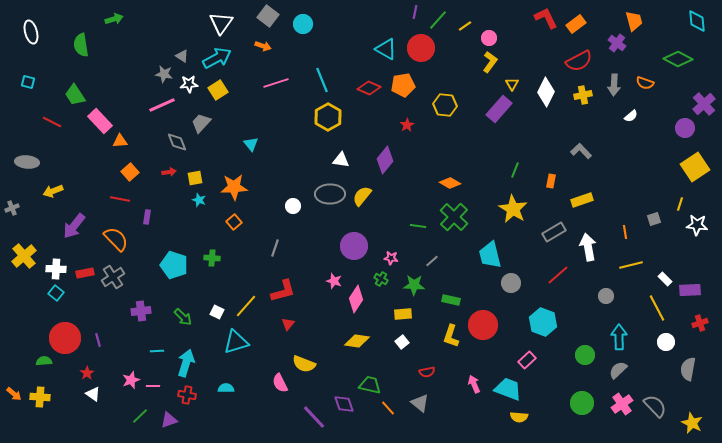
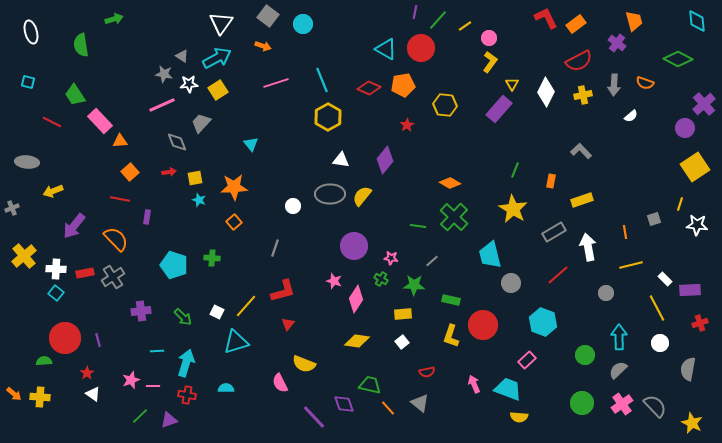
gray circle at (606, 296): moved 3 px up
white circle at (666, 342): moved 6 px left, 1 px down
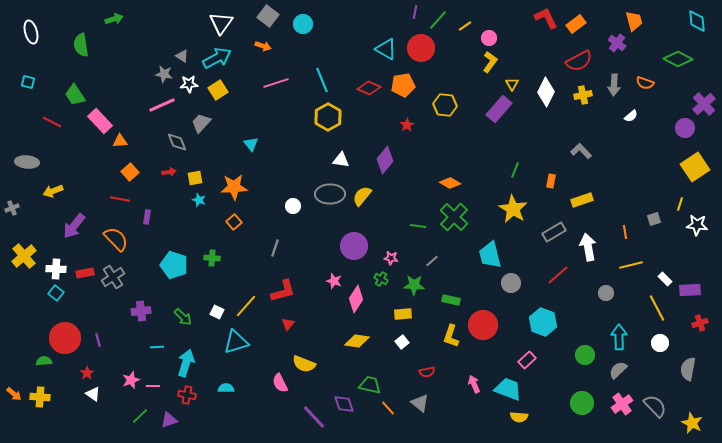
cyan line at (157, 351): moved 4 px up
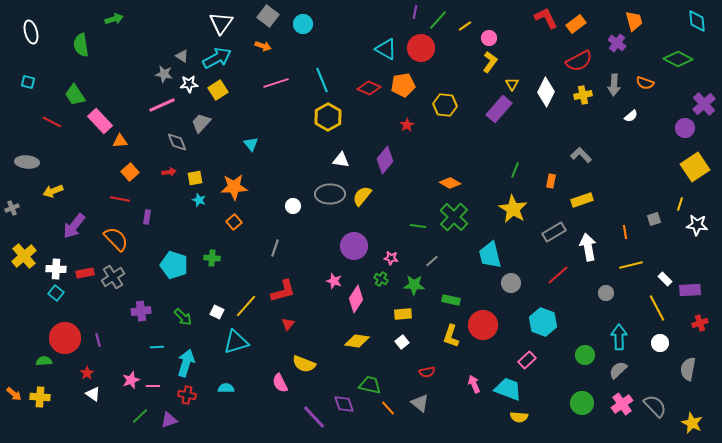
gray L-shape at (581, 151): moved 4 px down
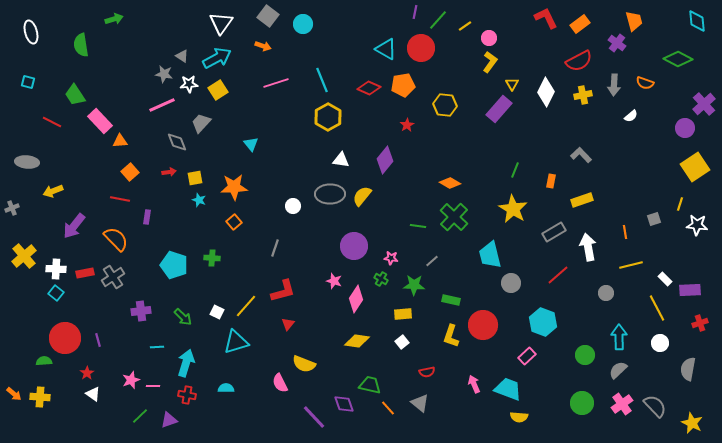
orange rectangle at (576, 24): moved 4 px right
pink rectangle at (527, 360): moved 4 px up
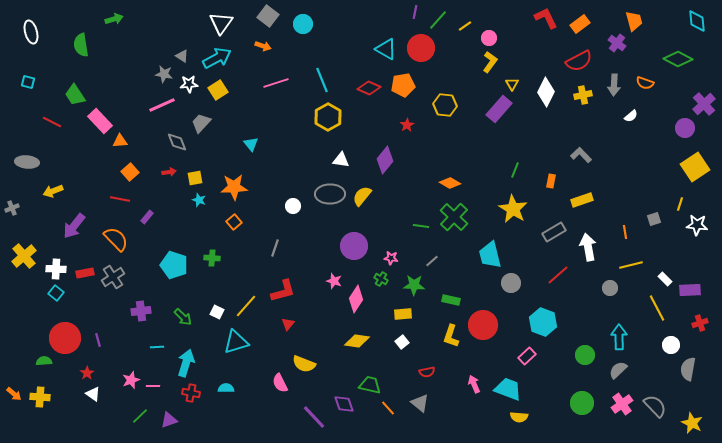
purple rectangle at (147, 217): rotated 32 degrees clockwise
green line at (418, 226): moved 3 px right
gray circle at (606, 293): moved 4 px right, 5 px up
white circle at (660, 343): moved 11 px right, 2 px down
red cross at (187, 395): moved 4 px right, 2 px up
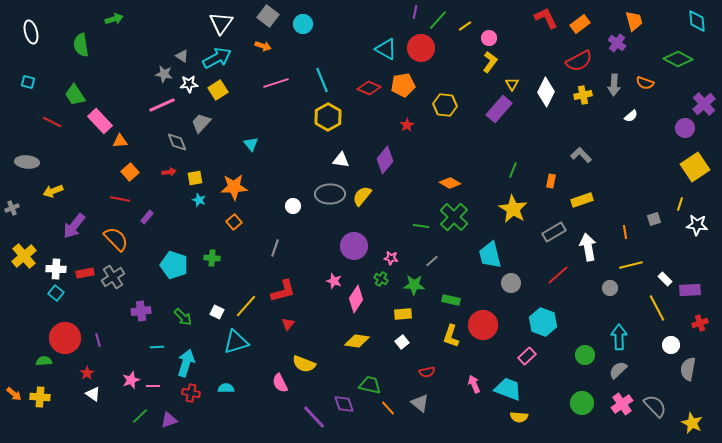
green line at (515, 170): moved 2 px left
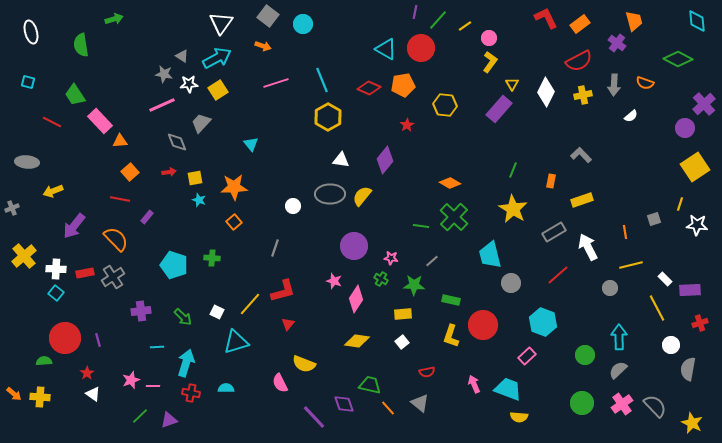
white arrow at (588, 247): rotated 16 degrees counterclockwise
yellow line at (246, 306): moved 4 px right, 2 px up
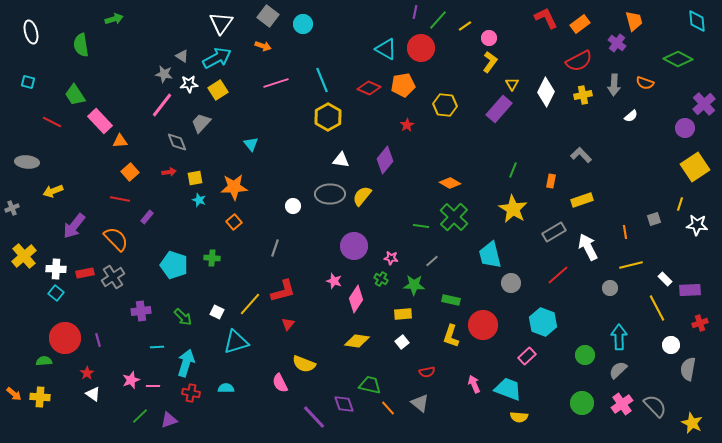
pink line at (162, 105): rotated 28 degrees counterclockwise
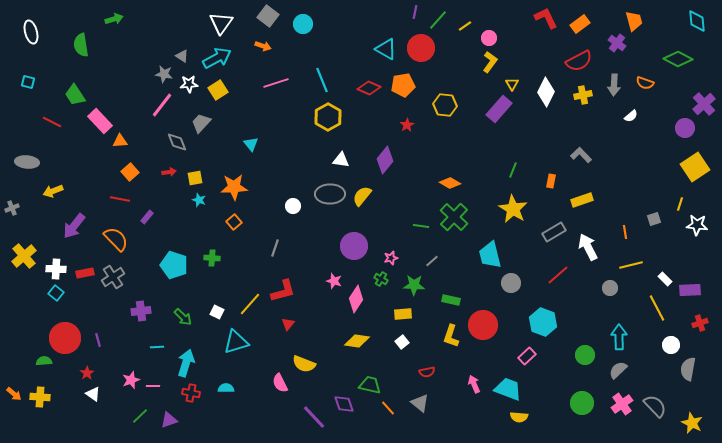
pink star at (391, 258): rotated 24 degrees counterclockwise
